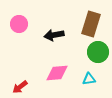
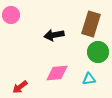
pink circle: moved 8 px left, 9 px up
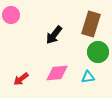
black arrow: rotated 42 degrees counterclockwise
cyan triangle: moved 1 px left, 2 px up
red arrow: moved 1 px right, 8 px up
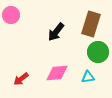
black arrow: moved 2 px right, 3 px up
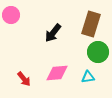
black arrow: moved 3 px left, 1 px down
red arrow: moved 3 px right; rotated 91 degrees counterclockwise
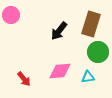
black arrow: moved 6 px right, 2 px up
pink diamond: moved 3 px right, 2 px up
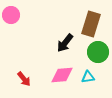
black arrow: moved 6 px right, 12 px down
pink diamond: moved 2 px right, 4 px down
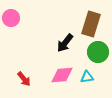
pink circle: moved 3 px down
cyan triangle: moved 1 px left
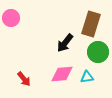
pink diamond: moved 1 px up
